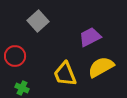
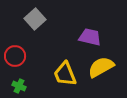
gray square: moved 3 px left, 2 px up
purple trapezoid: rotated 40 degrees clockwise
green cross: moved 3 px left, 2 px up
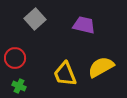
purple trapezoid: moved 6 px left, 12 px up
red circle: moved 2 px down
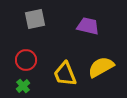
gray square: rotated 30 degrees clockwise
purple trapezoid: moved 4 px right, 1 px down
red circle: moved 11 px right, 2 px down
green cross: moved 4 px right; rotated 24 degrees clockwise
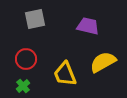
red circle: moved 1 px up
yellow semicircle: moved 2 px right, 5 px up
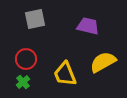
green cross: moved 4 px up
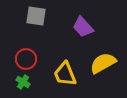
gray square: moved 1 px right, 3 px up; rotated 20 degrees clockwise
purple trapezoid: moved 5 px left, 1 px down; rotated 145 degrees counterclockwise
yellow semicircle: moved 1 px down
green cross: rotated 16 degrees counterclockwise
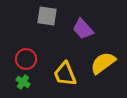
gray square: moved 11 px right
purple trapezoid: moved 2 px down
yellow semicircle: rotated 8 degrees counterclockwise
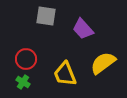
gray square: moved 1 px left
